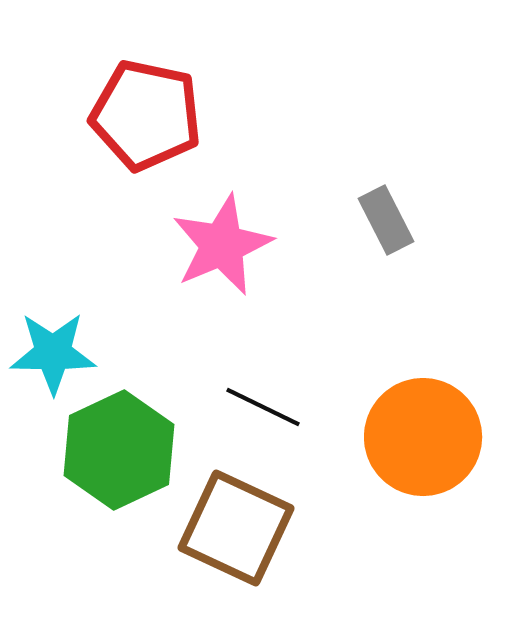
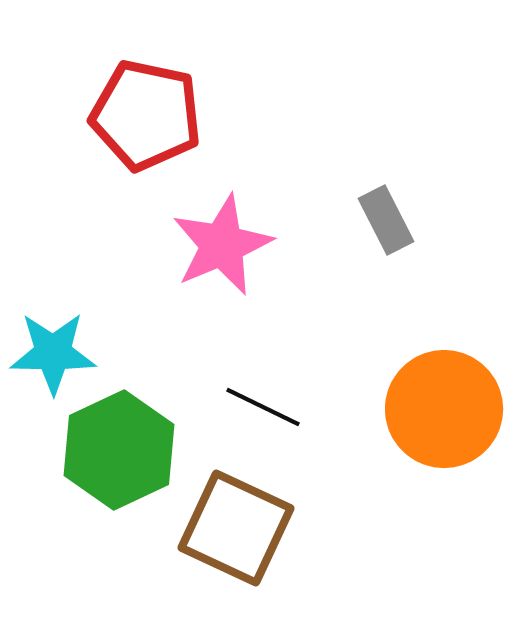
orange circle: moved 21 px right, 28 px up
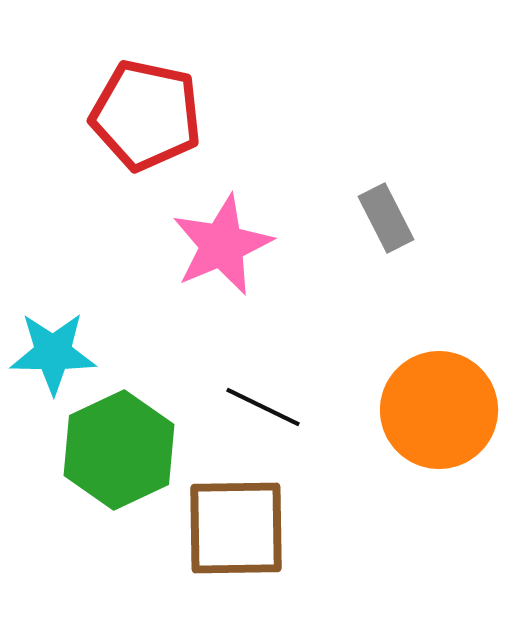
gray rectangle: moved 2 px up
orange circle: moved 5 px left, 1 px down
brown square: rotated 26 degrees counterclockwise
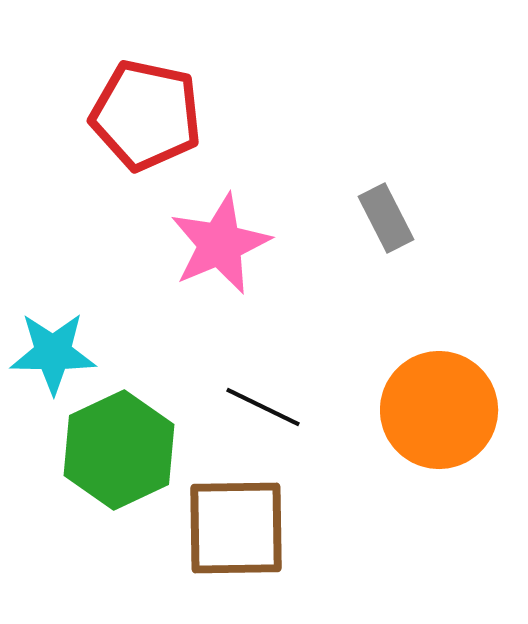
pink star: moved 2 px left, 1 px up
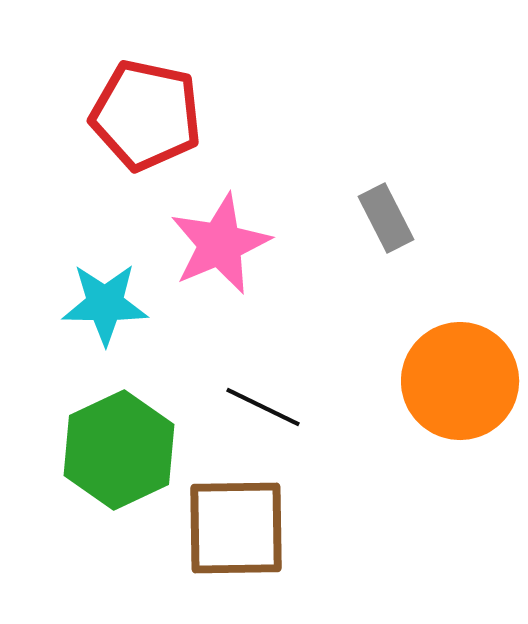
cyan star: moved 52 px right, 49 px up
orange circle: moved 21 px right, 29 px up
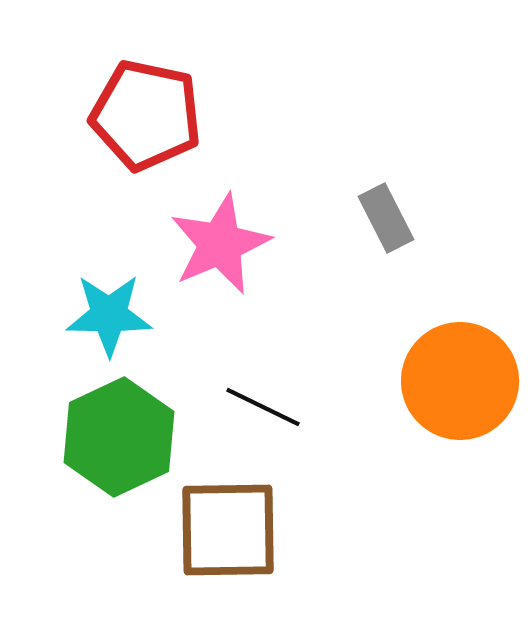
cyan star: moved 4 px right, 11 px down
green hexagon: moved 13 px up
brown square: moved 8 px left, 2 px down
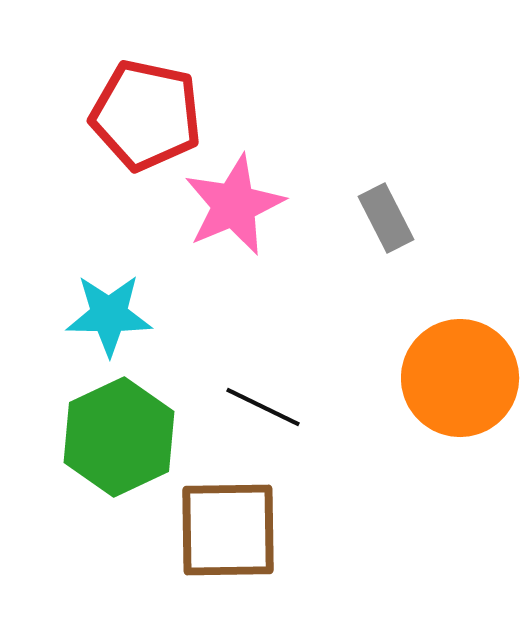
pink star: moved 14 px right, 39 px up
orange circle: moved 3 px up
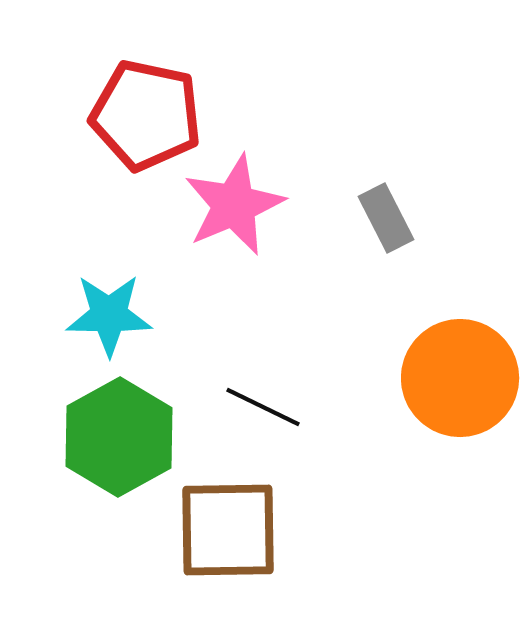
green hexagon: rotated 4 degrees counterclockwise
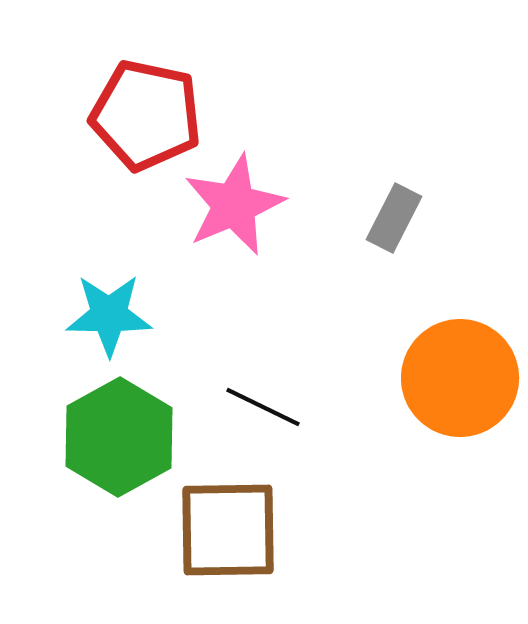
gray rectangle: moved 8 px right; rotated 54 degrees clockwise
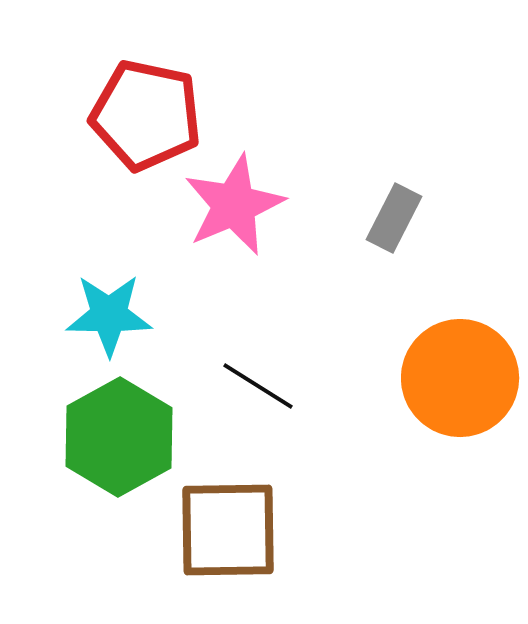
black line: moved 5 px left, 21 px up; rotated 6 degrees clockwise
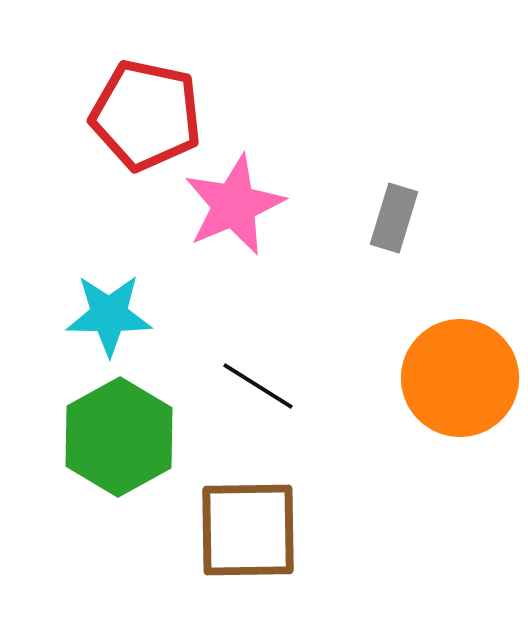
gray rectangle: rotated 10 degrees counterclockwise
brown square: moved 20 px right
